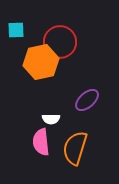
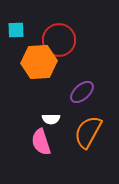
red circle: moved 1 px left, 2 px up
orange hexagon: moved 2 px left; rotated 8 degrees clockwise
purple ellipse: moved 5 px left, 8 px up
pink semicircle: rotated 12 degrees counterclockwise
orange semicircle: moved 13 px right, 16 px up; rotated 12 degrees clockwise
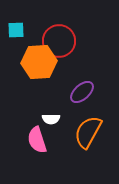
red circle: moved 1 px down
pink semicircle: moved 4 px left, 2 px up
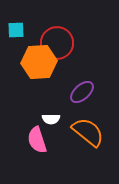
red circle: moved 2 px left, 2 px down
orange semicircle: rotated 100 degrees clockwise
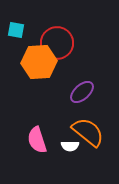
cyan square: rotated 12 degrees clockwise
white semicircle: moved 19 px right, 27 px down
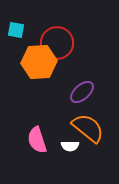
orange semicircle: moved 4 px up
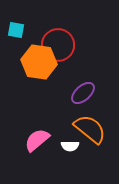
red circle: moved 1 px right, 2 px down
orange hexagon: rotated 12 degrees clockwise
purple ellipse: moved 1 px right, 1 px down
orange semicircle: moved 2 px right, 1 px down
pink semicircle: rotated 68 degrees clockwise
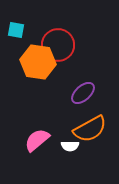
orange hexagon: moved 1 px left
orange semicircle: rotated 112 degrees clockwise
